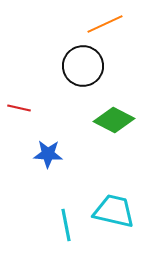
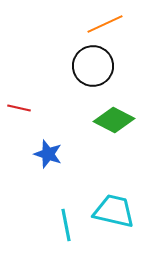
black circle: moved 10 px right
blue star: rotated 16 degrees clockwise
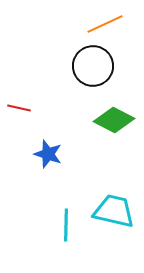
cyan line: rotated 12 degrees clockwise
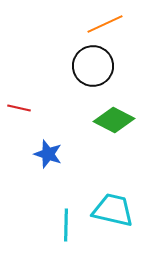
cyan trapezoid: moved 1 px left, 1 px up
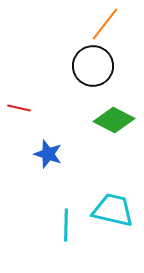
orange line: rotated 27 degrees counterclockwise
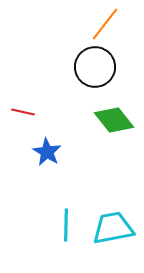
black circle: moved 2 px right, 1 px down
red line: moved 4 px right, 4 px down
green diamond: rotated 24 degrees clockwise
blue star: moved 1 px left, 2 px up; rotated 12 degrees clockwise
cyan trapezoid: moved 18 px down; rotated 24 degrees counterclockwise
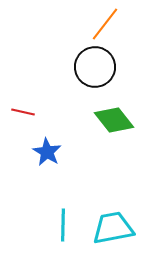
cyan line: moved 3 px left
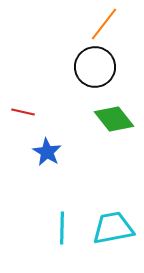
orange line: moved 1 px left
green diamond: moved 1 px up
cyan line: moved 1 px left, 3 px down
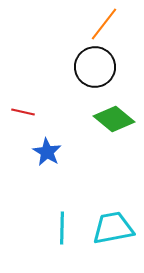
green diamond: rotated 12 degrees counterclockwise
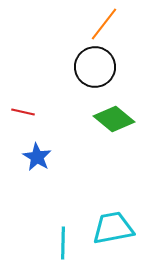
blue star: moved 10 px left, 5 px down
cyan line: moved 1 px right, 15 px down
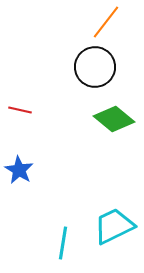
orange line: moved 2 px right, 2 px up
red line: moved 3 px left, 2 px up
blue star: moved 18 px left, 13 px down
cyan trapezoid: moved 1 px right, 2 px up; rotated 15 degrees counterclockwise
cyan line: rotated 8 degrees clockwise
